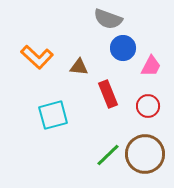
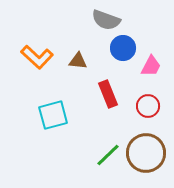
gray semicircle: moved 2 px left, 1 px down
brown triangle: moved 1 px left, 6 px up
brown circle: moved 1 px right, 1 px up
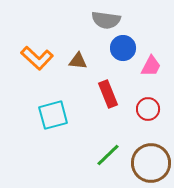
gray semicircle: rotated 12 degrees counterclockwise
orange L-shape: moved 1 px down
red circle: moved 3 px down
brown circle: moved 5 px right, 10 px down
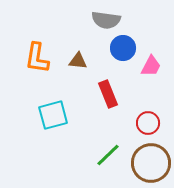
orange L-shape: rotated 56 degrees clockwise
red circle: moved 14 px down
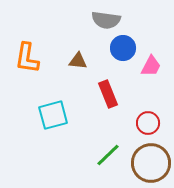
orange L-shape: moved 10 px left
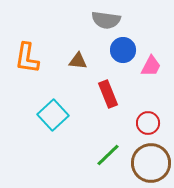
blue circle: moved 2 px down
cyan square: rotated 28 degrees counterclockwise
